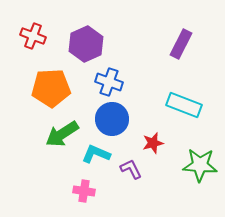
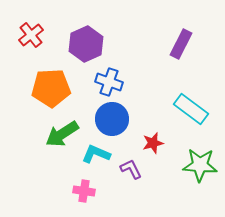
red cross: moved 2 px left, 1 px up; rotated 30 degrees clockwise
cyan rectangle: moved 7 px right, 4 px down; rotated 16 degrees clockwise
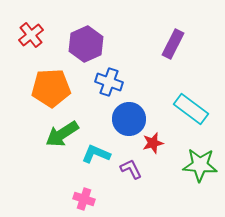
purple rectangle: moved 8 px left
blue circle: moved 17 px right
pink cross: moved 8 px down; rotated 10 degrees clockwise
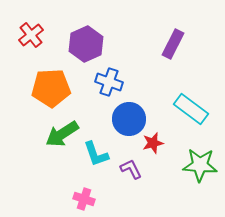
cyan L-shape: rotated 132 degrees counterclockwise
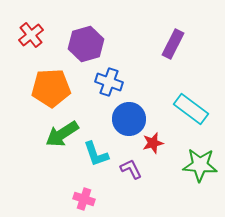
purple hexagon: rotated 8 degrees clockwise
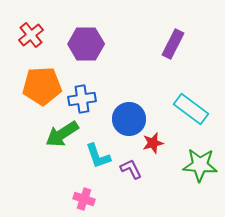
purple hexagon: rotated 16 degrees clockwise
blue cross: moved 27 px left, 17 px down; rotated 28 degrees counterclockwise
orange pentagon: moved 9 px left, 2 px up
cyan L-shape: moved 2 px right, 2 px down
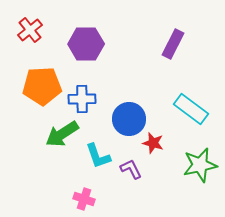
red cross: moved 1 px left, 5 px up
blue cross: rotated 8 degrees clockwise
red star: rotated 30 degrees clockwise
green star: rotated 16 degrees counterclockwise
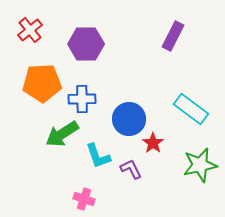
purple rectangle: moved 8 px up
orange pentagon: moved 3 px up
red star: rotated 20 degrees clockwise
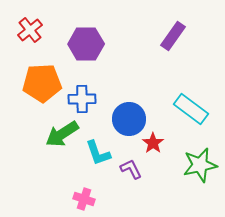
purple rectangle: rotated 8 degrees clockwise
cyan L-shape: moved 3 px up
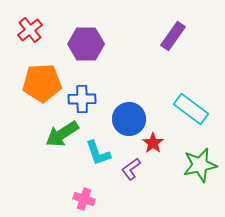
purple L-shape: rotated 100 degrees counterclockwise
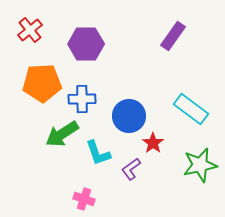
blue circle: moved 3 px up
